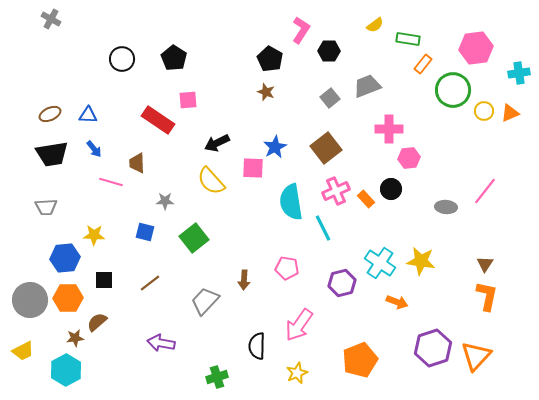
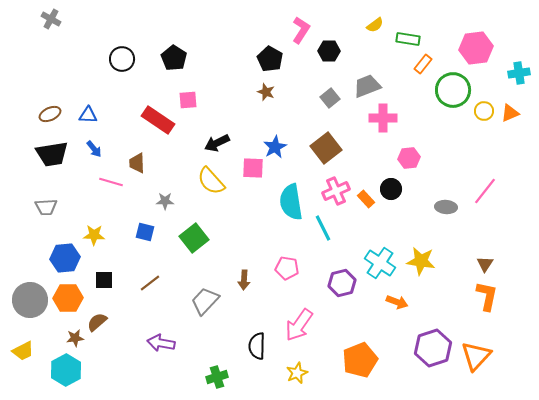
pink cross at (389, 129): moved 6 px left, 11 px up
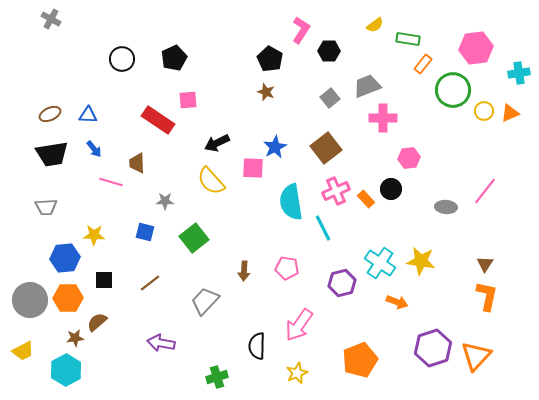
black pentagon at (174, 58): rotated 15 degrees clockwise
brown arrow at (244, 280): moved 9 px up
